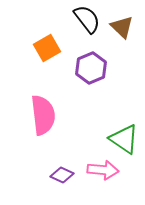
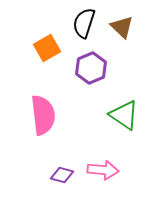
black semicircle: moved 3 px left, 4 px down; rotated 124 degrees counterclockwise
green triangle: moved 24 px up
purple diamond: rotated 10 degrees counterclockwise
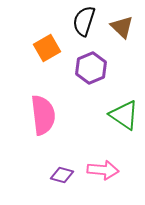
black semicircle: moved 2 px up
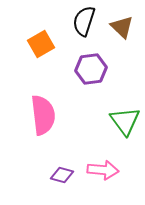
orange square: moved 6 px left, 4 px up
purple hexagon: moved 1 px down; rotated 16 degrees clockwise
green triangle: moved 1 px right, 6 px down; rotated 20 degrees clockwise
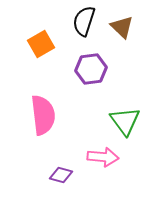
pink arrow: moved 13 px up
purple diamond: moved 1 px left
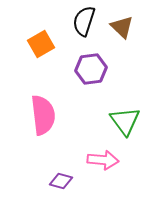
pink arrow: moved 3 px down
purple diamond: moved 6 px down
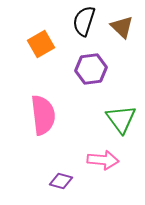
green triangle: moved 4 px left, 2 px up
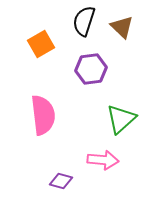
green triangle: rotated 24 degrees clockwise
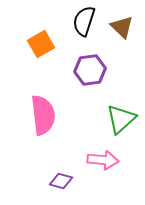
purple hexagon: moved 1 px left, 1 px down
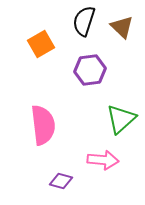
pink semicircle: moved 10 px down
